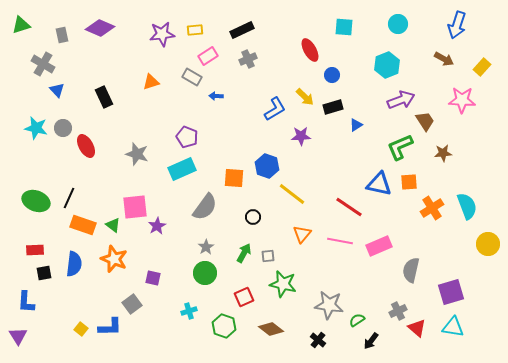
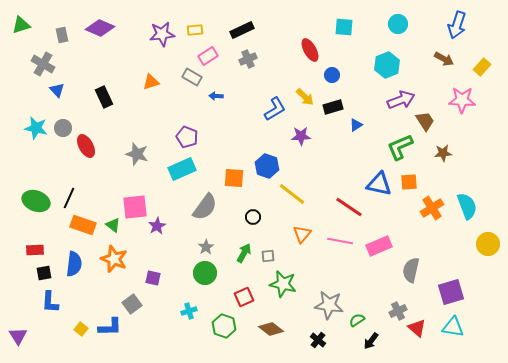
blue L-shape at (26, 302): moved 24 px right
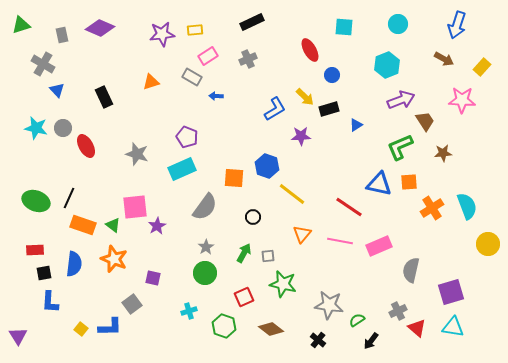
black rectangle at (242, 30): moved 10 px right, 8 px up
black rectangle at (333, 107): moved 4 px left, 2 px down
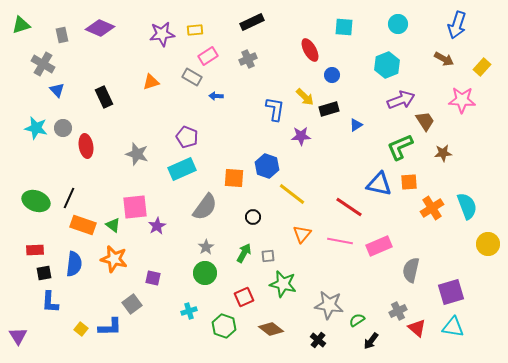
blue L-shape at (275, 109): rotated 50 degrees counterclockwise
red ellipse at (86, 146): rotated 20 degrees clockwise
orange star at (114, 259): rotated 8 degrees counterclockwise
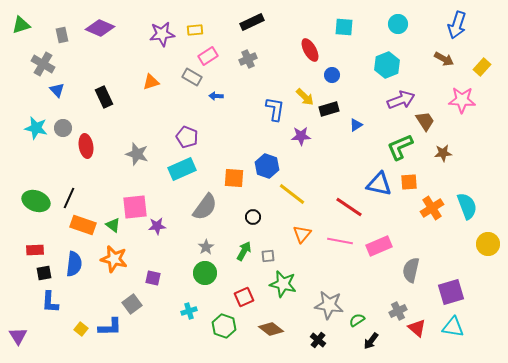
purple star at (157, 226): rotated 24 degrees clockwise
green arrow at (244, 253): moved 2 px up
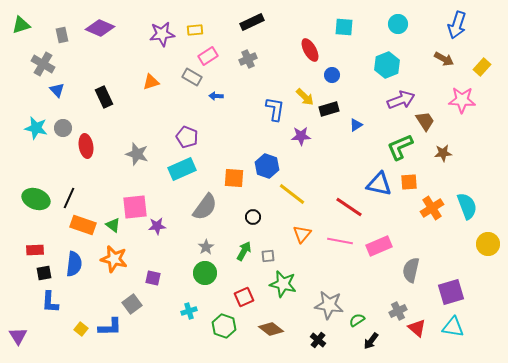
green ellipse at (36, 201): moved 2 px up
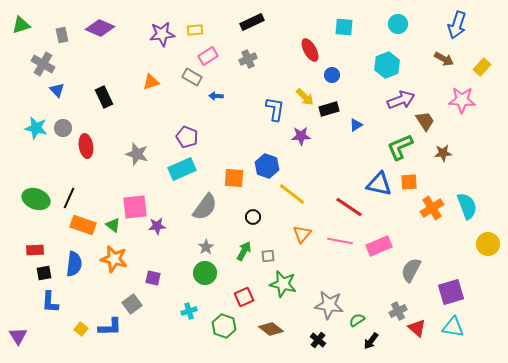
gray semicircle at (411, 270): rotated 15 degrees clockwise
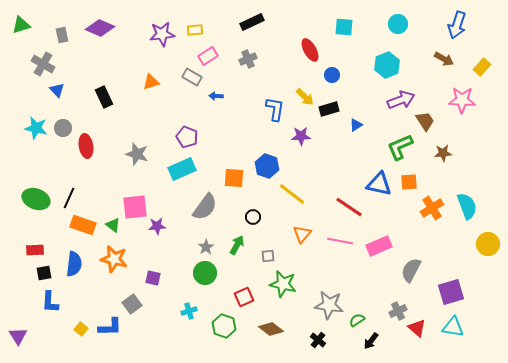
green arrow at (244, 251): moved 7 px left, 6 px up
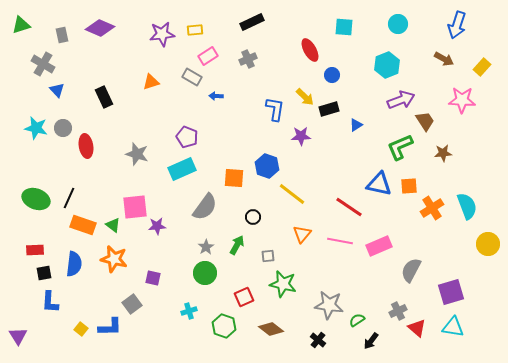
orange square at (409, 182): moved 4 px down
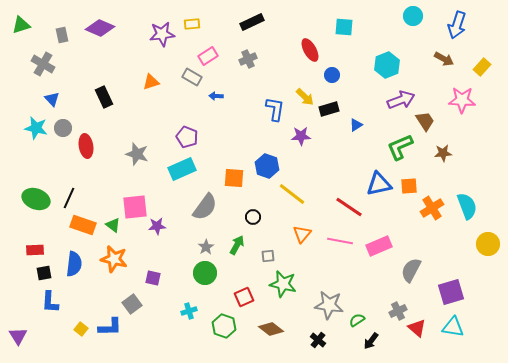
cyan circle at (398, 24): moved 15 px right, 8 px up
yellow rectangle at (195, 30): moved 3 px left, 6 px up
blue triangle at (57, 90): moved 5 px left, 9 px down
blue triangle at (379, 184): rotated 24 degrees counterclockwise
